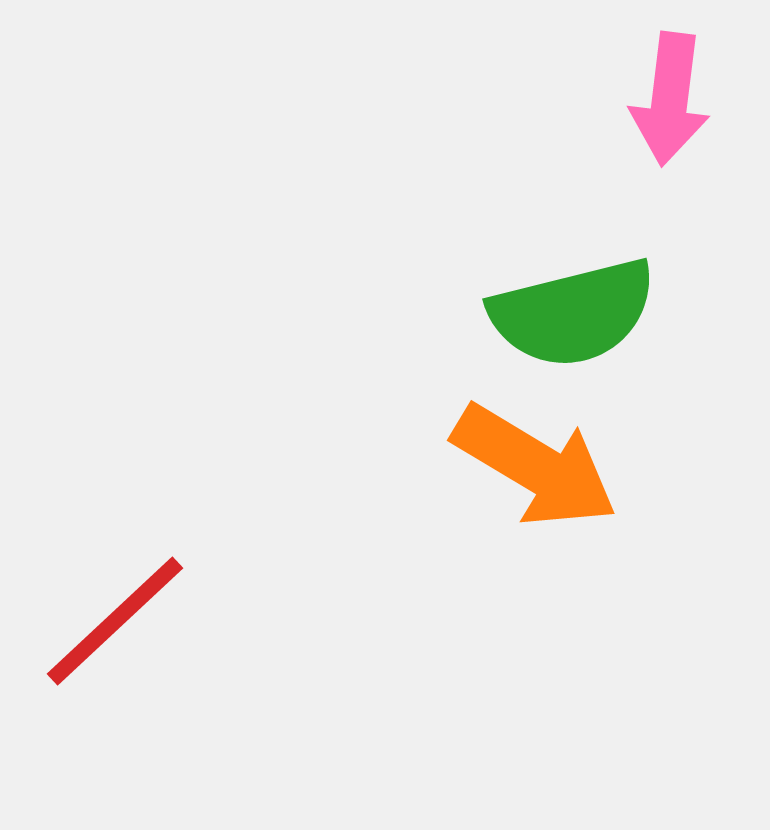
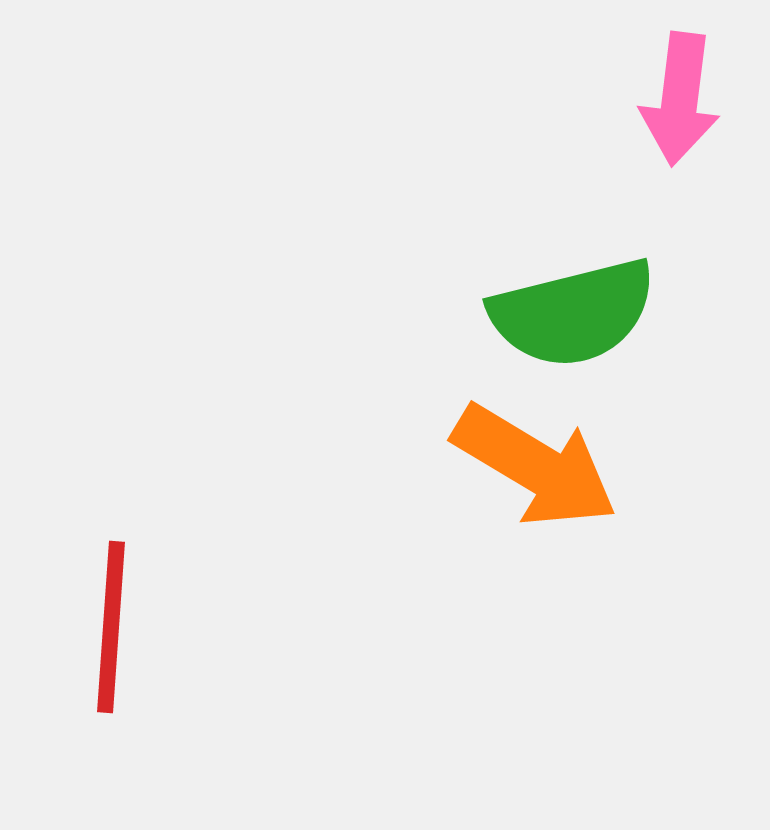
pink arrow: moved 10 px right
red line: moved 4 px left, 6 px down; rotated 43 degrees counterclockwise
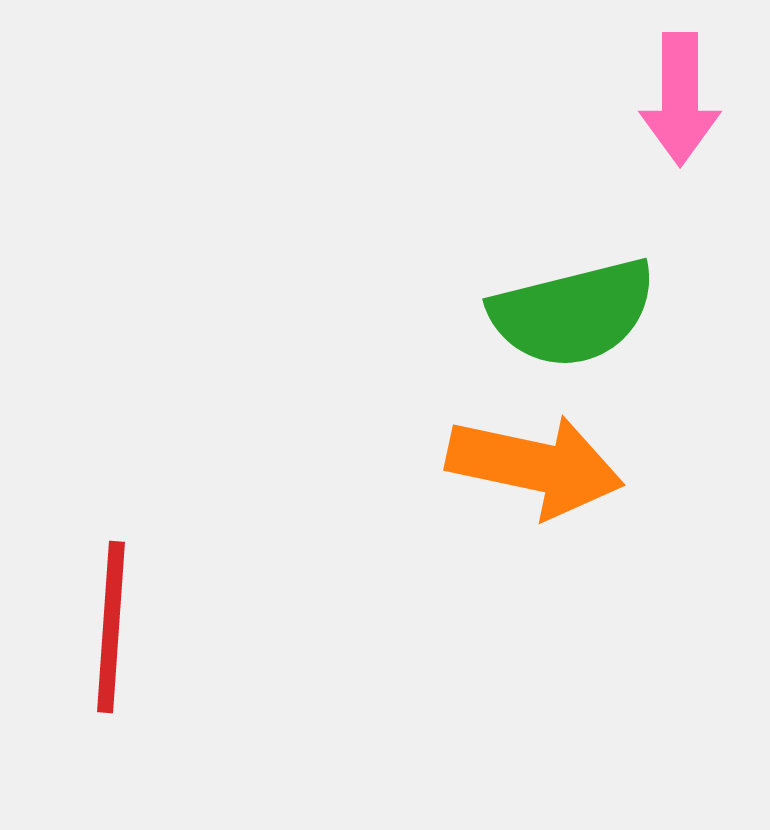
pink arrow: rotated 7 degrees counterclockwise
orange arrow: rotated 19 degrees counterclockwise
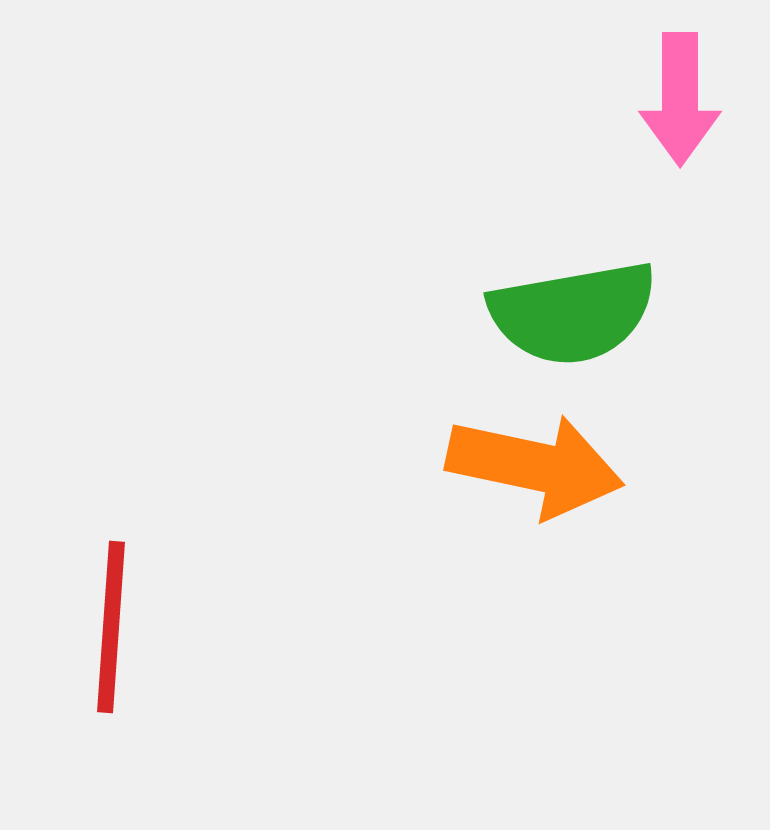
green semicircle: rotated 4 degrees clockwise
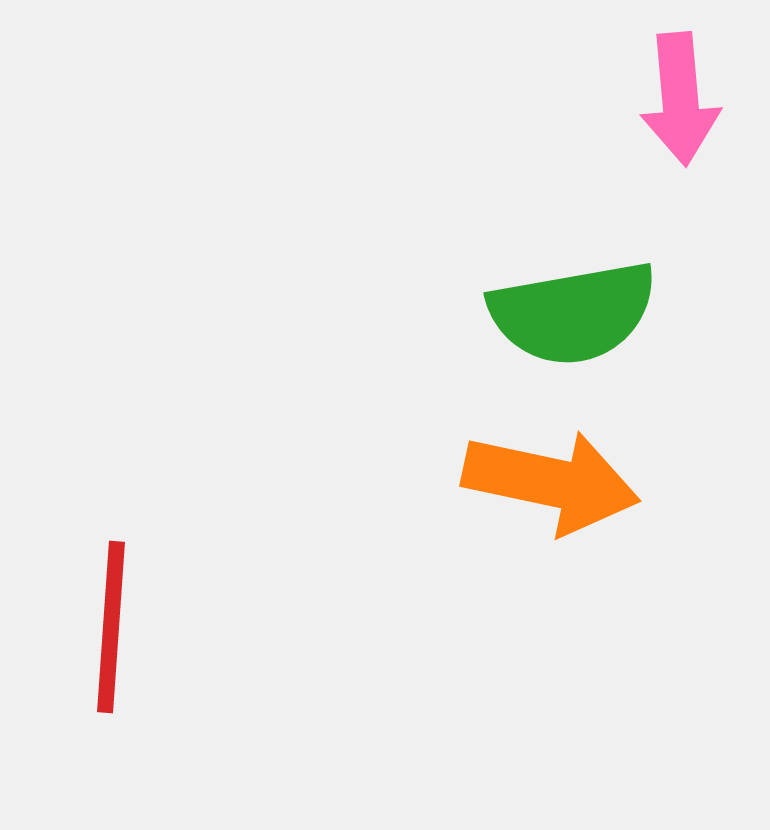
pink arrow: rotated 5 degrees counterclockwise
orange arrow: moved 16 px right, 16 px down
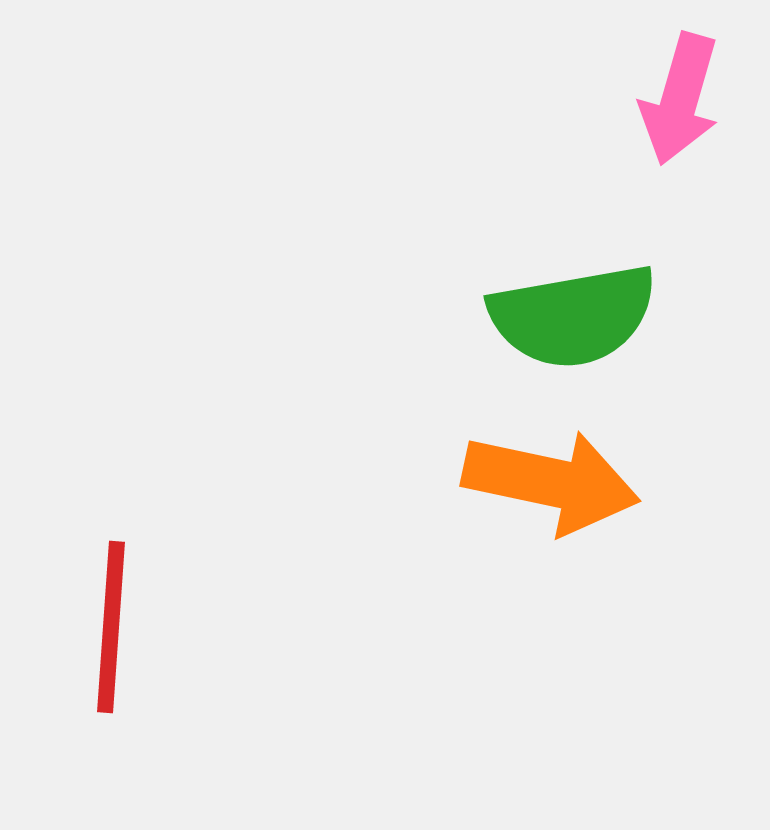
pink arrow: rotated 21 degrees clockwise
green semicircle: moved 3 px down
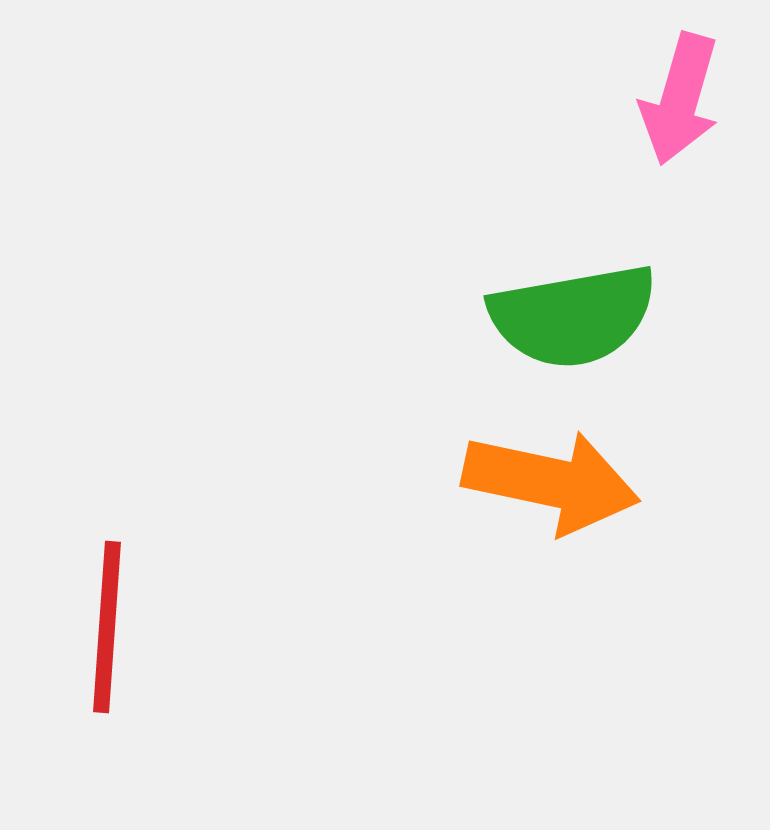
red line: moved 4 px left
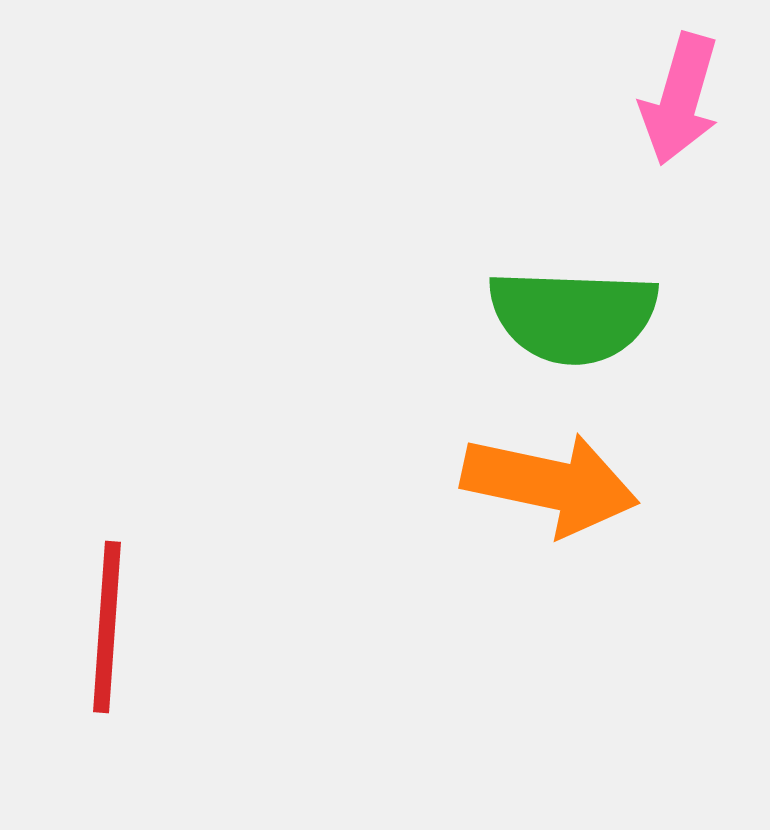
green semicircle: rotated 12 degrees clockwise
orange arrow: moved 1 px left, 2 px down
